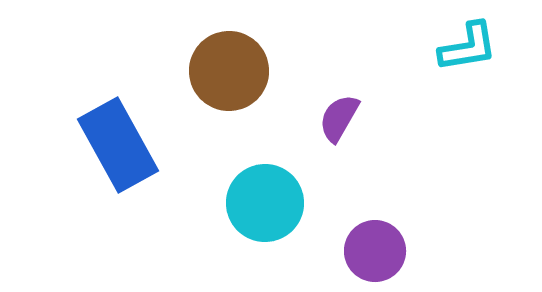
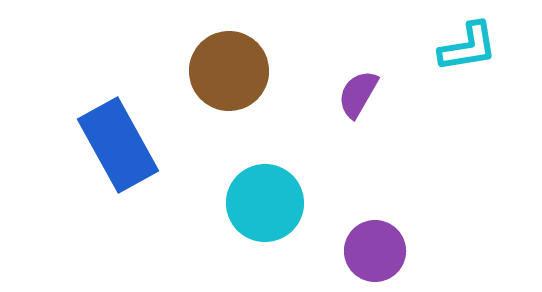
purple semicircle: moved 19 px right, 24 px up
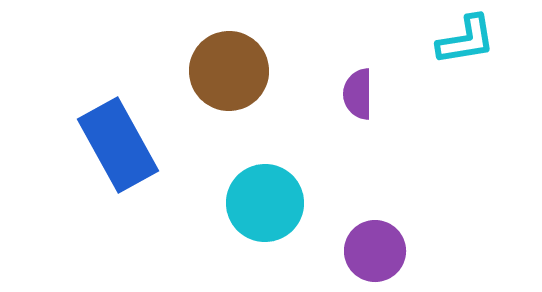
cyan L-shape: moved 2 px left, 7 px up
purple semicircle: rotated 30 degrees counterclockwise
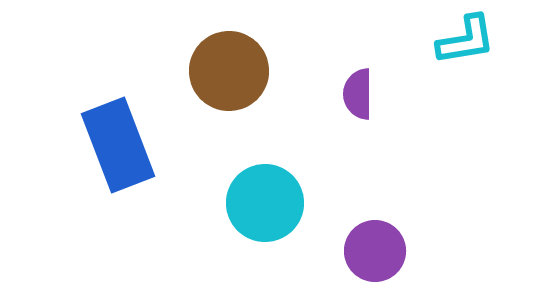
blue rectangle: rotated 8 degrees clockwise
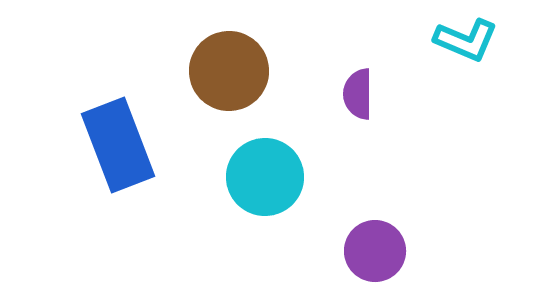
cyan L-shape: rotated 32 degrees clockwise
cyan circle: moved 26 px up
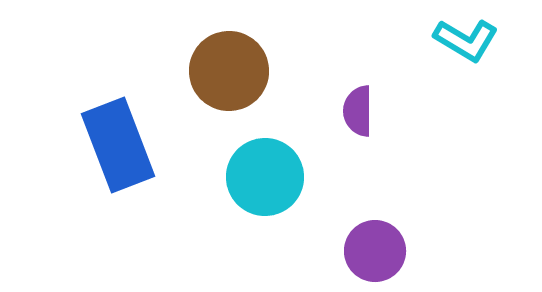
cyan L-shape: rotated 8 degrees clockwise
purple semicircle: moved 17 px down
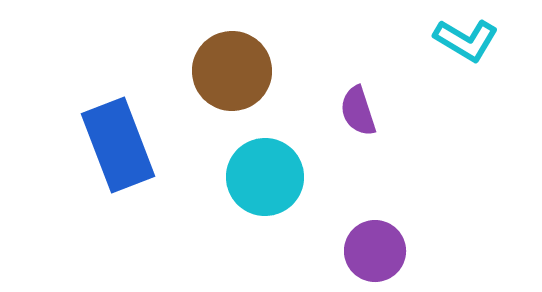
brown circle: moved 3 px right
purple semicircle: rotated 18 degrees counterclockwise
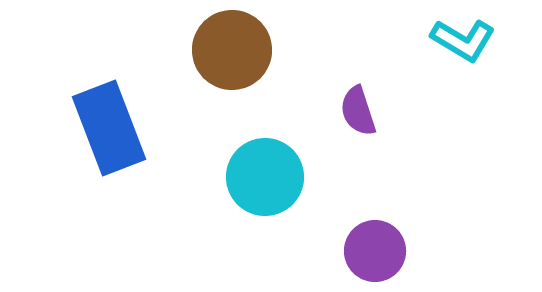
cyan L-shape: moved 3 px left
brown circle: moved 21 px up
blue rectangle: moved 9 px left, 17 px up
